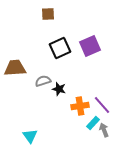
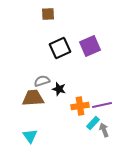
brown trapezoid: moved 18 px right, 30 px down
gray semicircle: moved 1 px left
purple line: rotated 60 degrees counterclockwise
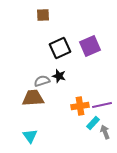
brown square: moved 5 px left, 1 px down
black star: moved 13 px up
gray arrow: moved 1 px right, 2 px down
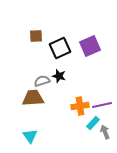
brown square: moved 7 px left, 21 px down
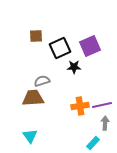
black star: moved 15 px right, 9 px up; rotated 16 degrees counterclockwise
cyan rectangle: moved 20 px down
gray arrow: moved 9 px up; rotated 24 degrees clockwise
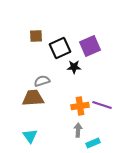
purple line: rotated 30 degrees clockwise
gray arrow: moved 27 px left, 7 px down
cyan rectangle: rotated 24 degrees clockwise
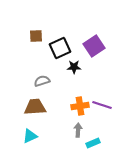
purple square: moved 4 px right; rotated 10 degrees counterclockwise
brown trapezoid: moved 2 px right, 9 px down
cyan triangle: rotated 42 degrees clockwise
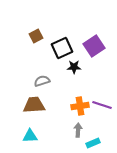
brown square: rotated 24 degrees counterclockwise
black square: moved 2 px right
brown trapezoid: moved 1 px left, 2 px up
cyan triangle: rotated 21 degrees clockwise
